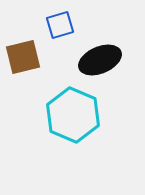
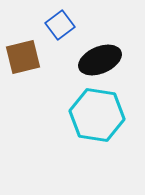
blue square: rotated 20 degrees counterclockwise
cyan hexagon: moved 24 px right; rotated 14 degrees counterclockwise
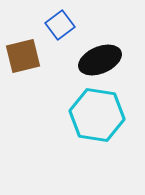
brown square: moved 1 px up
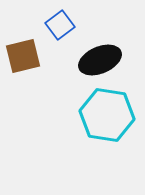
cyan hexagon: moved 10 px right
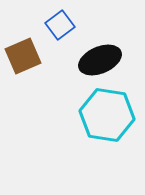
brown square: rotated 9 degrees counterclockwise
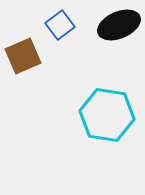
black ellipse: moved 19 px right, 35 px up
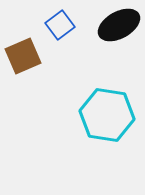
black ellipse: rotated 6 degrees counterclockwise
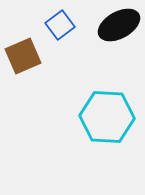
cyan hexagon: moved 2 px down; rotated 6 degrees counterclockwise
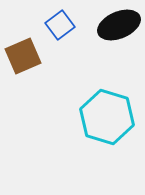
black ellipse: rotated 6 degrees clockwise
cyan hexagon: rotated 14 degrees clockwise
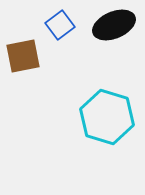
black ellipse: moved 5 px left
brown square: rotated 12 degrees clockwise
